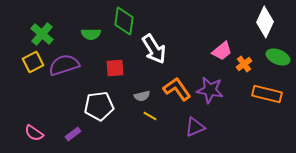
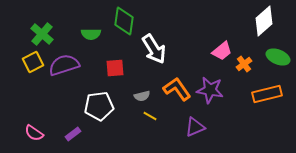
white diamond: moved 1 px left, 1 px up; rotated 24 degrees clockwise
orange rectangle: rotated 28 degrees counterclockwise
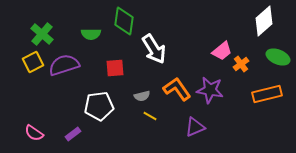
orange cross: moved 3 px left
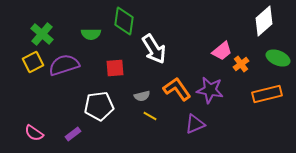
green ellipse: moved 1 px down
purple triangle: moved 3 px up
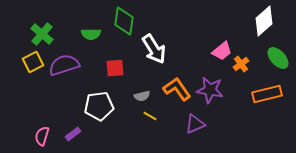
green ellipse: rotated 25 degrees clockwise
pink semicircle: moved 8 px right, 3 px down; rotated 72 degrees clockwise
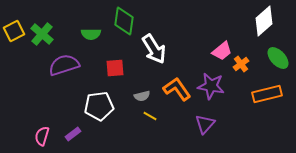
yellow square: moved 19 px left, 31 px up
purple star: moved 1 px right, 4 px up
purple triangle: moved 10 px right; rotated 25 degrees counterclockwise
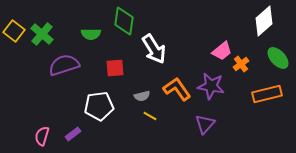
yellow square: rotated 25 degrees counterclockwise
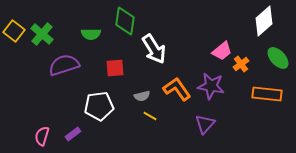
green diamond: moved 1 px right
orange rectangle: rotated 20 degrees clockwise
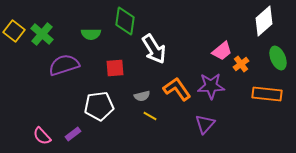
green ellipse: rotated 20 degrees clockwise
purple star: rotated 12 degrees counterclockwise
pink semicircle: rotated 60 degrees counterclockwise
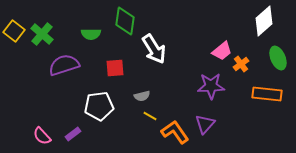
orange L-shape: moved 2 px left, 43 px down
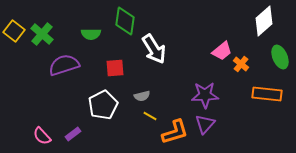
green ellipse: moved 2 px right, 1 px up
orange cross: rotated 14 degrees counterclockwise
purple star: moved 6 px left, 9 px down
white pentagon: moved 4 px right, 1 px up; rotated 20 degrees counterclockwise
orange L-shape: rotated 108 degrees clockwise
